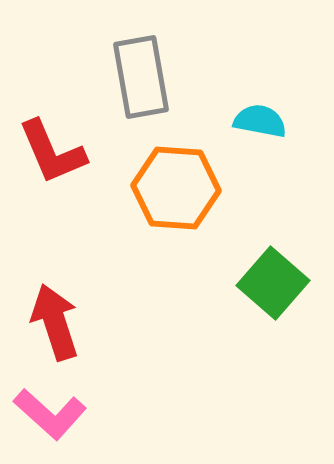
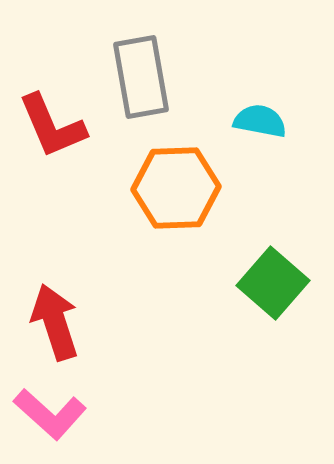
red L-shape: moved 26 px up
orange hexagon: rotated 6 degrees counterclockwise
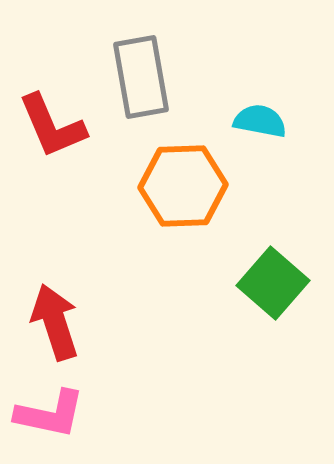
orange hexagon: moved 7 px right, 2 px up
pink L-shape: rotated 30 degrees counterclockwise
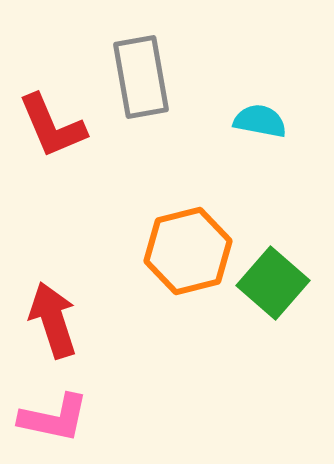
orange hexagon: moved 5 px right, 65 px down; rotated 12 degrees counterclockwise
red arrow: moved 2 px left, 2 px up
pink L-shape: moved 4 px right, 4 px down
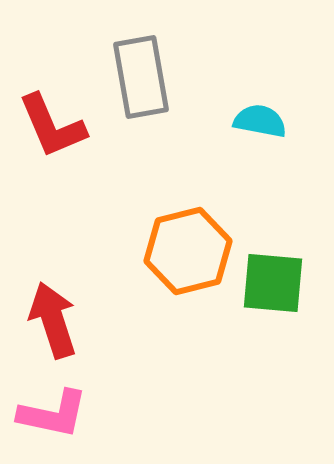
green square: rotated 36 degrees counterclockwise
pink L-shape: moved 1 px left, 4 px up
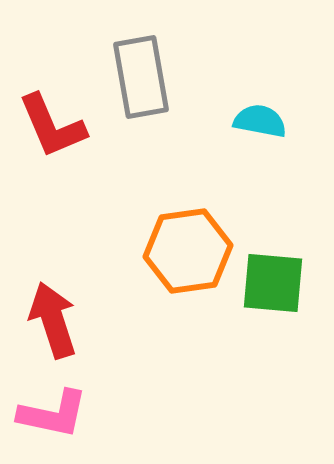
orange hexagon: rotated 6 degrees clockwise
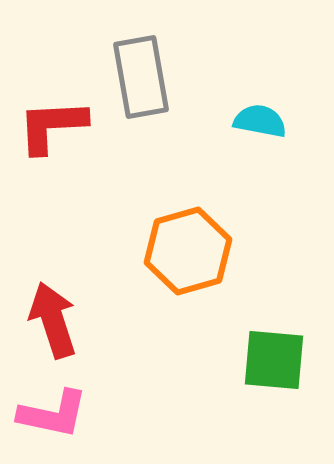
red L-shape: rotated 110 degrees clockwise
orange hexagon: rotated 8 degrees counterclockwise
green square: moved 1 px right, 77 px down
